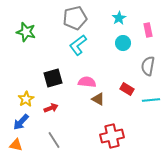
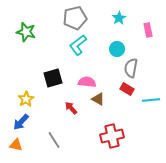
cyan circle: moved 6 px left, 6 px down
gray semicircle: moved 17 px left, 2 px down
red arrow: moved 20 px right; rotated 112 degrees counterclockwise
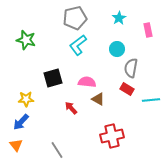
green star: moved 8 px down
yellow star: rotated 28 degrees clockwise
gray line: moved 3 px right, 10 px down
orange triangle: rotated 40 degrees clockwise
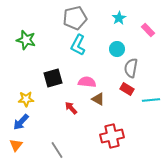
pink rectangle: rotated 32 degrees counterclockwise
cyan L-shape: rotated 25 degrees counterclockwise
orange triangle: rotated 16 degrees clockwise
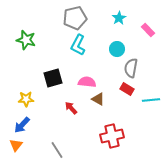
blue arrow: moved 1 px right, 3 px down
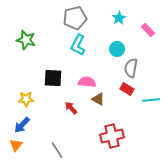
black square: rotated 18 degrees clockwise
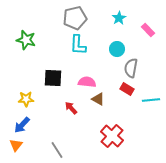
cyan L-shape: rotated 25 degrees counterclockwise
red cross: rotated 35 degrees counterclockwise
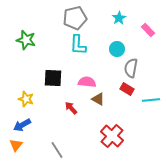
yellow star: rotated 21 degrees clockwise
blue arrow: rotated 18 degrees clockwise
